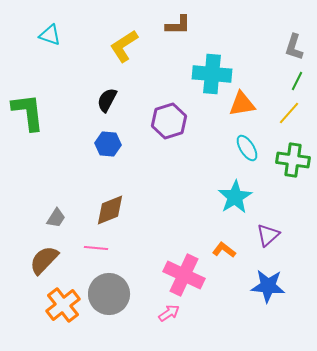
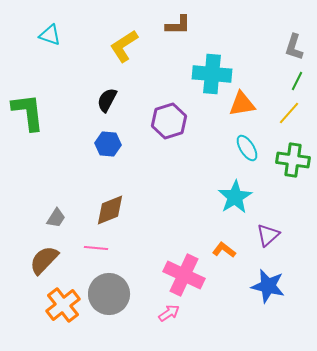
blue star: rotated 8 degrees clockwise
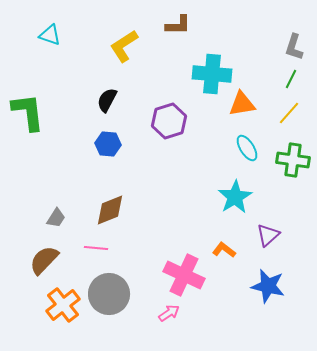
green line: moved 6 px left, 2 px up
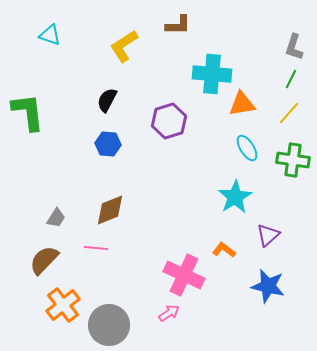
gray circle: moved 31 px down
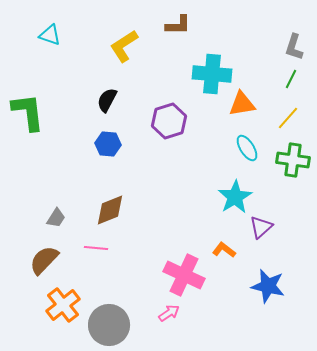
yellow line: moved 1 px left, 5 px down
purple triangle: moved 7 px left, 8 px up
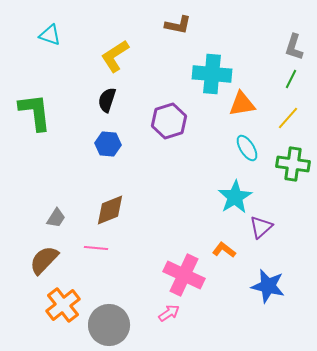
brown L-shape: rotated 12 degrees clockwise
yellow L-shape: moved 9 px left, 10 px down
black semicircle: rotated 10 degrees counterclockwise
green L-shape: moved 7 px right
green cross: moved 4 px down
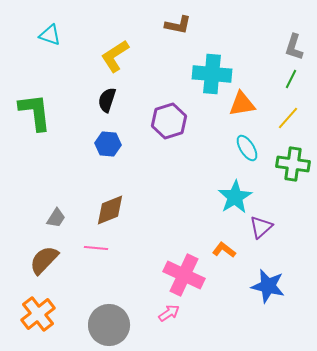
orange cross: moved 25 px left, 9 px down
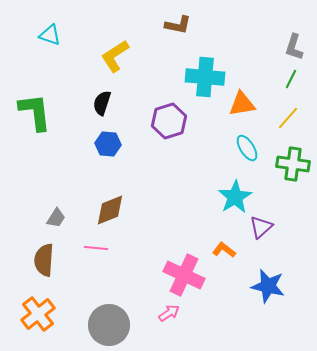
cyan cross: moved 7 px left, 3 px down
black semicircle: moved 5 px left, 3 px down
brown semicircle: rotated 40 degrees counterclockwise
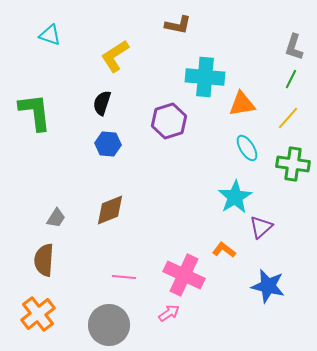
pink line: moved 28 px right, 29 px down
